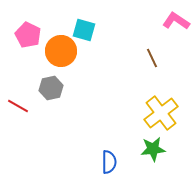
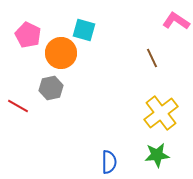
orange circle: moved 2 px down
green star: moved 4 px right, 6 px down
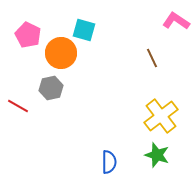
yellow cross: moved 3 px down
green star: rotated 25 degrees clockwise
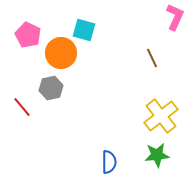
pink L-shape: moved 1 px left, 4 px up; rotated 80 degrees clockwise
red line: moved 4 px right, 1 px down; rotated 20 degrees clockwise
green star: rotated 25 degrees counterclockwise
